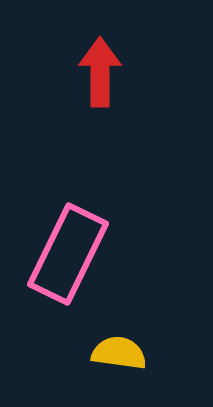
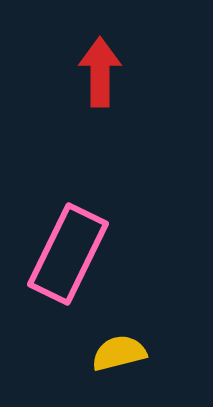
yellow semicircle: rotated 22 degrees counterclockwise
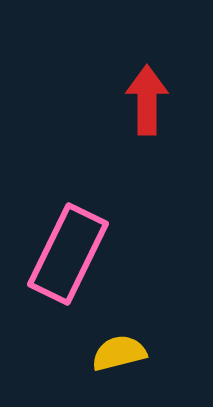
red arrow: moved 47 px right, 28 px down
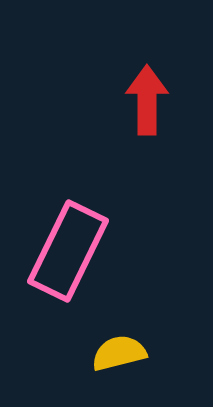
pink rectangle: moved 3 px up
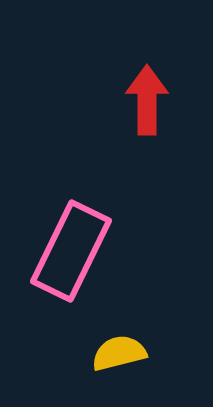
pink rectangle: moved 3 px right
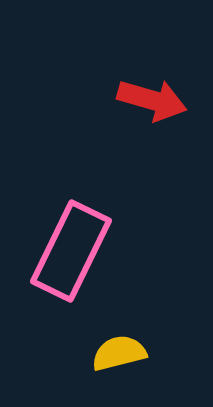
red arrow: moved 5 px right; rotated 106 degrees clockwise
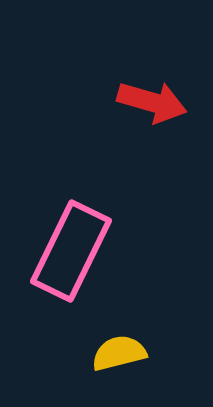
red arrow: moved 2 px down
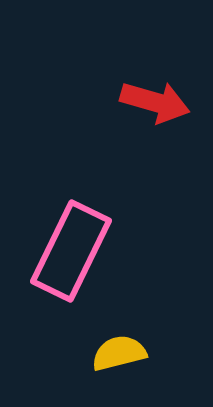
red arrow: moved 3 px right
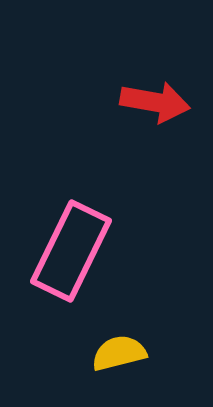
red arrow: rotated 6 degrees counterclockwise
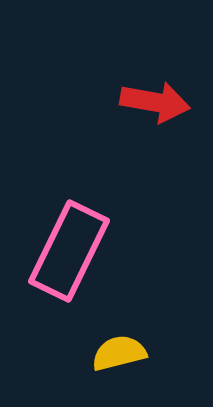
pink rectangle: moved 2 px left
